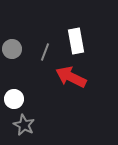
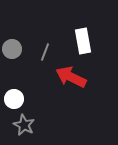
white rectangle: moved 7 px right
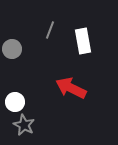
gray line: moved 5 px right, 22 px up
red arrow: moved 11 px down
white circle: moved 1 px right, 3 px down
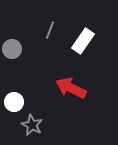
white rectangle: rotated 45 degrees clockwise
white circle: moved 1 px left
gray star: moved 8 px right
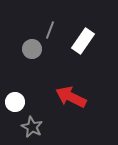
gray circle: moved 20 px right
red arrow: moved 9 px down
white circle: moved 1 px right
gray star: moved 2 px down
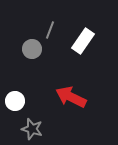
white circle: moved 1 px up
gray star: moved 2 px down; rotated 10 degrees counterclockwise
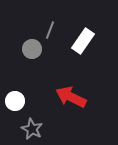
gray star: rotated 10 degrees clockwise
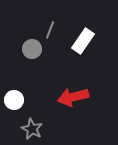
red arrow: moved 2 px right; rotated 40 degrees counterclockwise
white circle: moved 1 px left, 1 px up
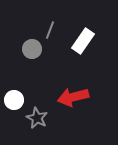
gray star: moved 5 px right, 11 px up
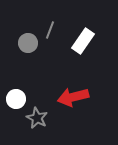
gray circle: moved 4 px left, 6 px up
white circle: moved 2 px right, 1 px up
